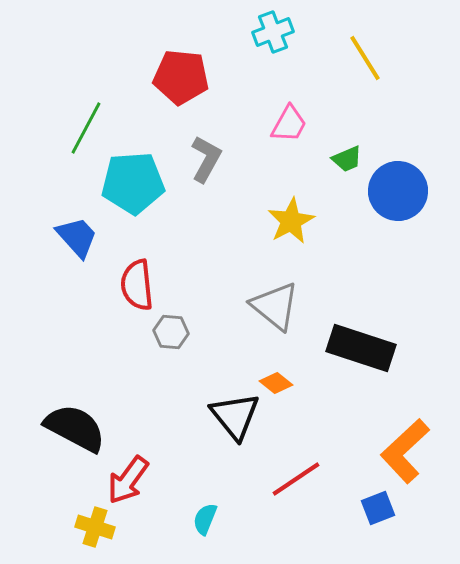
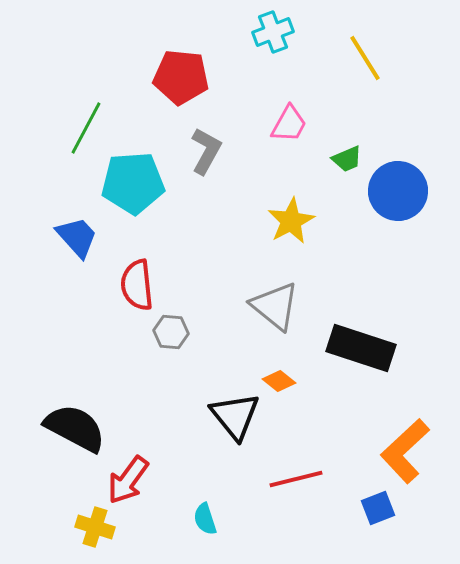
gray L-shape: moved 8 px up
orange diamond: moved 3 px right, 2 px up
red line: rotated 20 degrees clockwise
cyan semicircle: rotated 40 degrees counterclockwise
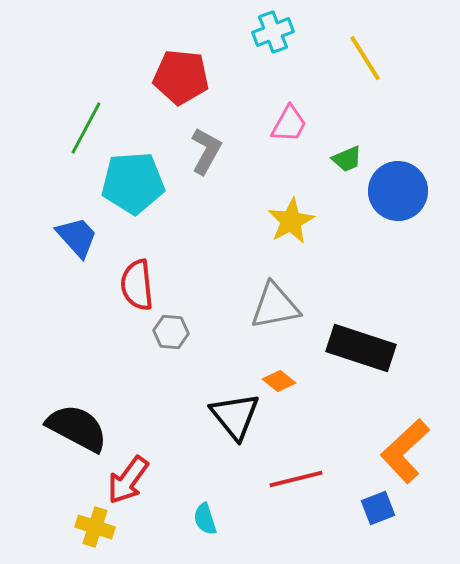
gray triangle: rotated 50 degrees counterclockwise
black semicircle: moved 2 px right
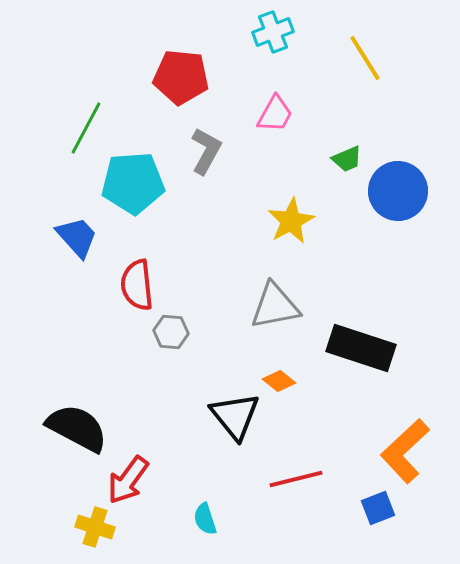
pink trapezoid: moved 14 px left, 10 px up
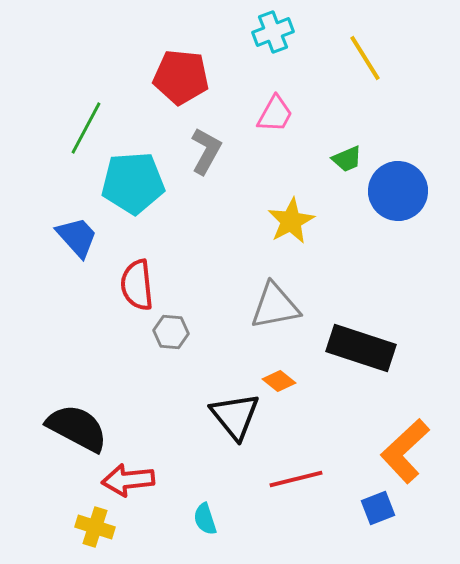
red arrow: rotated 48 degrees clockwise
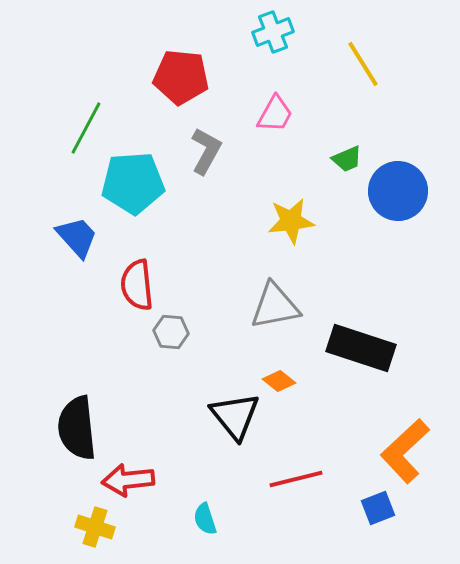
yellow line: moved 2 px left, 6 px down
yellow star: rotated 21 degrees clockwise
black semicircle: rotated 124 degrees counterclockwise
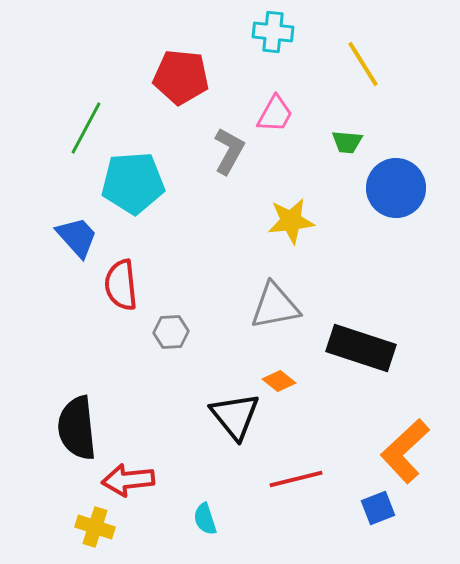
cyan cross: rotated 27 degrees clockwise
gray L-shape: moved 23 px right
green trapezoid: moved 17 px up; rotated 28 degrees clockwise
blue circle: moved 2 px left, 3 px up
red semicircle: moved 16 px left
gray hexagon: rotated 8 degrees counterclockwise
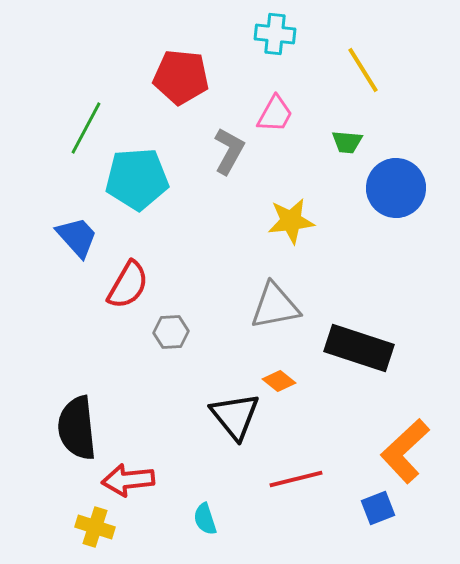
cyan cross: moved 2 px right, 2 px down
yellow line: moved 6 px down
cyan pentagon: moved 4 px right, 4 px up
red semicircle: moved 7 px right; rotated 144 degrees counterclockwise
black rectangle: moved 2 px left
